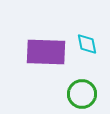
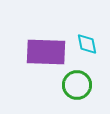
green circle: moved 5 px left, 9 px up
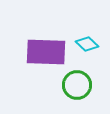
cyan diamond: rotated 35 degrees counterclockwise
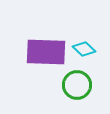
cyan diamond: moved 3 px left, 5 px down
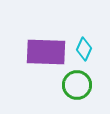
cyan diamond: rotated 70 degrees clockwise
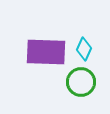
green circle: moved 4 px right, 3 px up
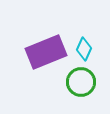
purple rectangle: rotated 24 degrees counterclockwise
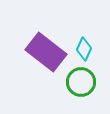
purple rectangle: rotated 60 degrees clockwise
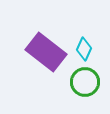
green circle: moved 4 px right
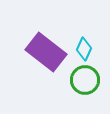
green circle: moved 2 px up
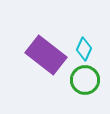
purple rectangle: moved 3 px down
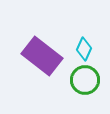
purple rectangle: moved 4 px left, 1 px down
